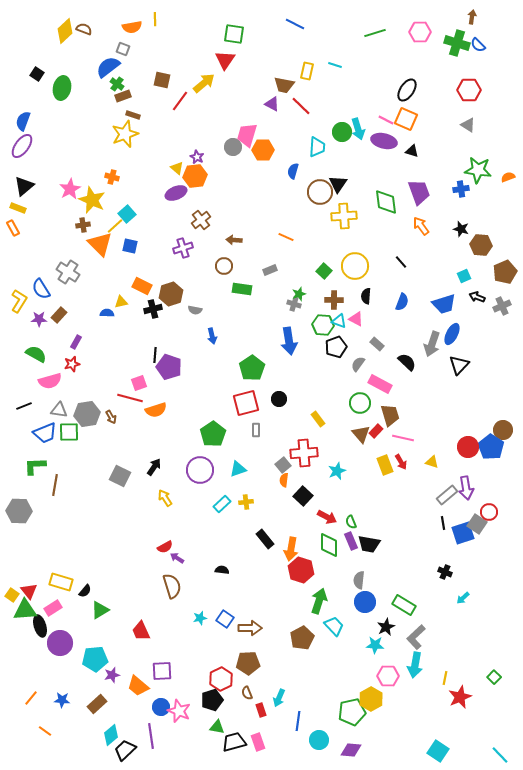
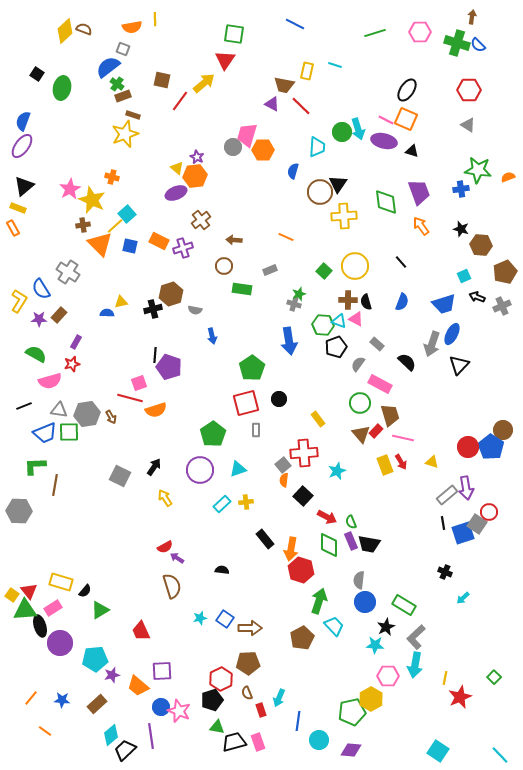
orange rectangle at (142, 286): moved 17 px right, 45 px up
black semicircle at (366, 296): moved 6 px down; rotated 21 degrees counterclockwise
brown cross at (334, 300): moved 14 px right
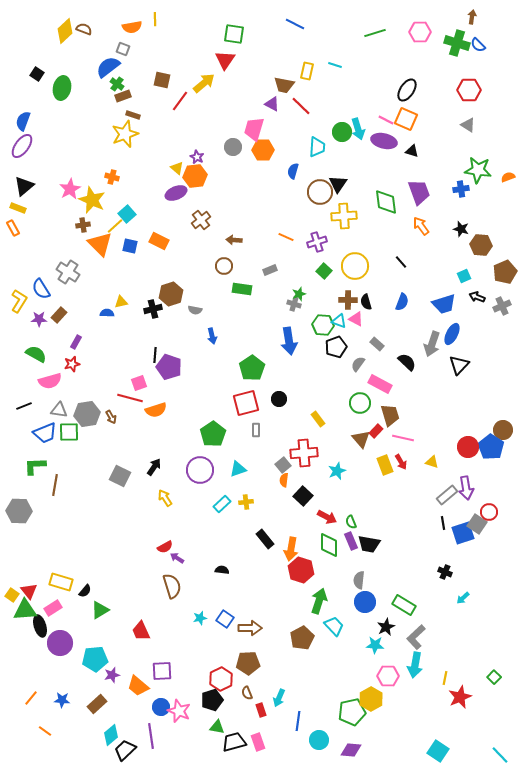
pink trapezoid at (247, 135): moved 7 px right, 6 px up
purple cross at (183, 248): moved 134 px right, 6 px up
brown triangle at (361, 434): moved 5 px down
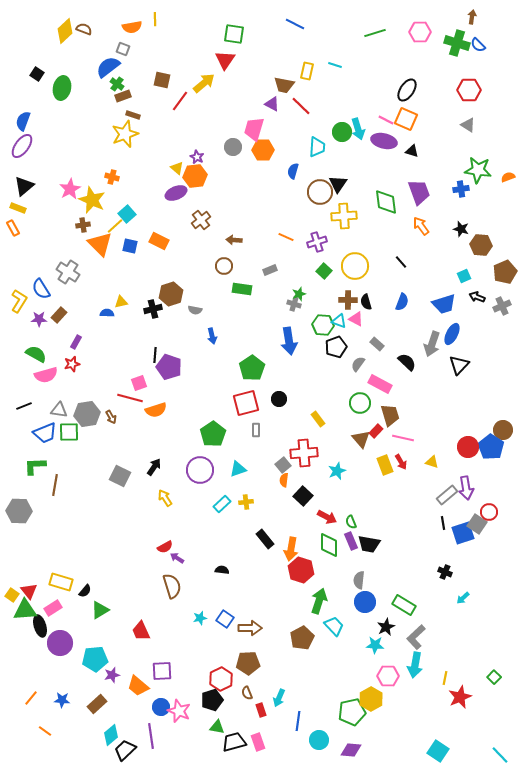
pink semicircle at (50, 381): moved 4 px left, 6 px up
